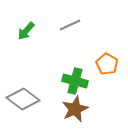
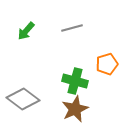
gray line: moved 2 px right, 3 px down; rotated 10 degrees clockwise
orange pentagon: rotated 25 degrees clockwise
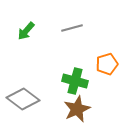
brown star: moved 2 px right
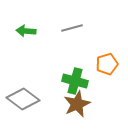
green arrow: rotated 54 degrees clockwise
brown star: moved 5 px up
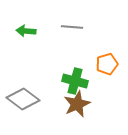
gray line: moved 1 px up; rotated 20 degrees clockwise
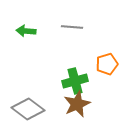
green cross: rotated 30 degrees counterclockwise
gray diamond: moved 5 px right, 10 px down
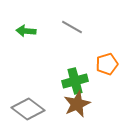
gray line: rotated 25 degrees clockwise
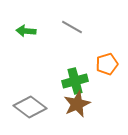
gray diamond: moved 2 px right, 2 px up
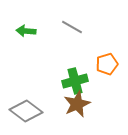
gray diamond: moved 4 px left, 4 px down
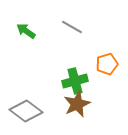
green arrow: rotated 30 degrees clockwise
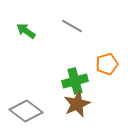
gray line: moved 1 px up
